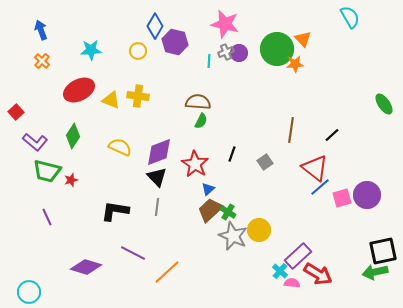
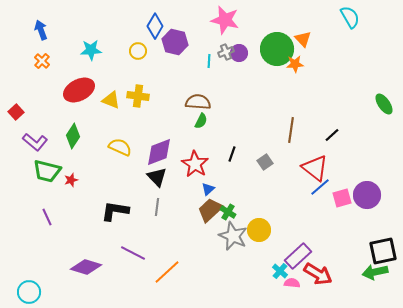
pink star at (225, 24): moved 4 px up
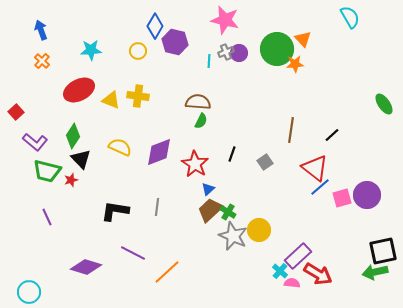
black triangle at (157, 177): moved 76 px left, 18 px up
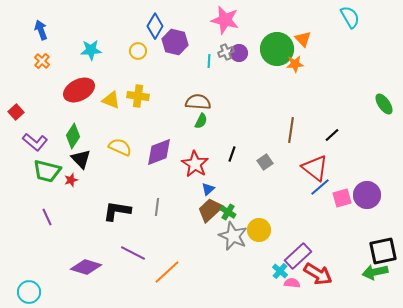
black L-shape at (115, 211): moved 2 px right
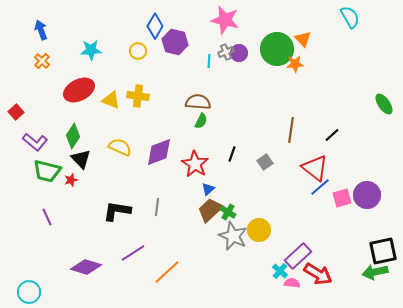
purple line at (133, 253): rotated 60 degrees counterclockwise
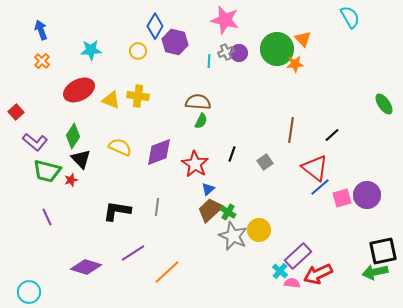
red arrow at (318, 274): rotated 124 degrees clockwise
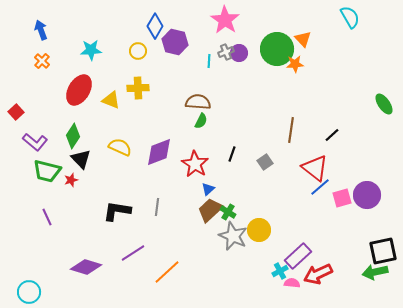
pink star at (225, 20): rotated 20 degrees clockwise
red ellipse at (79, 90): rotated 32 degrees counterclockwise
yellow cross at (138, 96): moved 8 px up; rotated 10 degrees counterclockwise
cyan cross at (280, 271): rotated 21 degrees clockwise
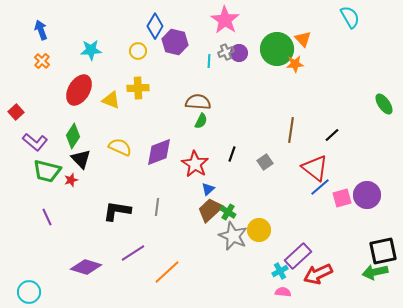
pink semicircle at (292, 283): moved 9 px left, 9 px down
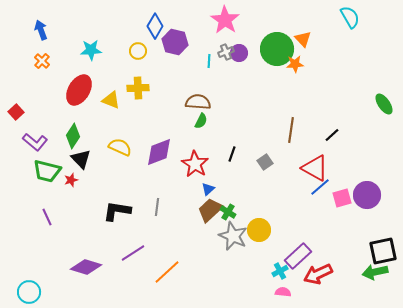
red triangle at (315, 168): rotated 8 degrees counterclockwise
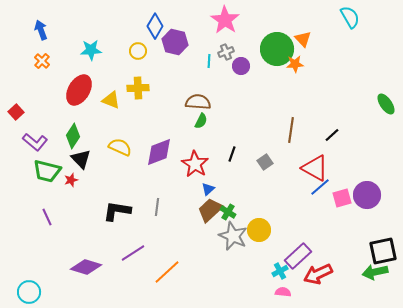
purple circle at (239, 53): moved 2 px right, 13 px down
green ellipse at (384, 104): moved 2 px right
